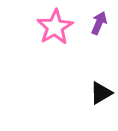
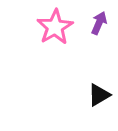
black triangle: moved 2 px left, 2 px down
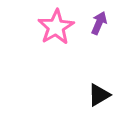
pink star: moved 1 px right
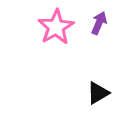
black triangle: moved 1 px left, 2 px up
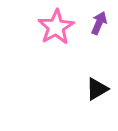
black triangle: moved 1 px left, 4 px up
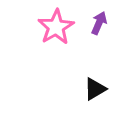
black triangle: moved 2 px left
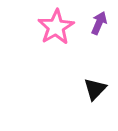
black triangle: rotated 15 degrees counterclockwise
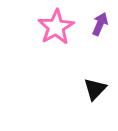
purple arrow: moved 1 px right, 1 px down
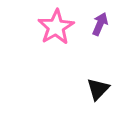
black triangle: moved 3 px right
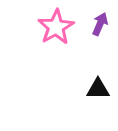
black triangle: rotated 45 degrees clockwise
